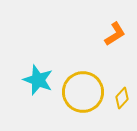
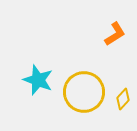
yellow circle: moved 1 px right
yellow diamond: moved 1 px right, 1 px down
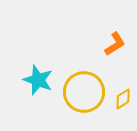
orange L-shape: moved 10 px down
yellow diamond: rotated 15 degrees clockwise
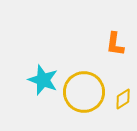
orange L-shape: rotated 130 degrees clockwise
cyan star: moved 5 px right
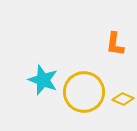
yellow diamond: rotated 55 degrees clockwise
